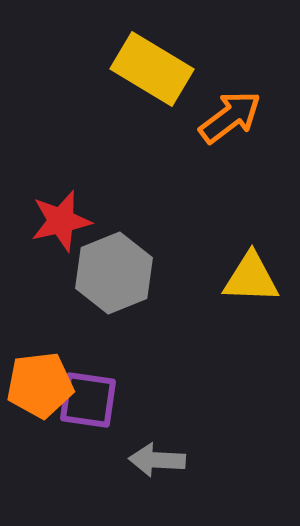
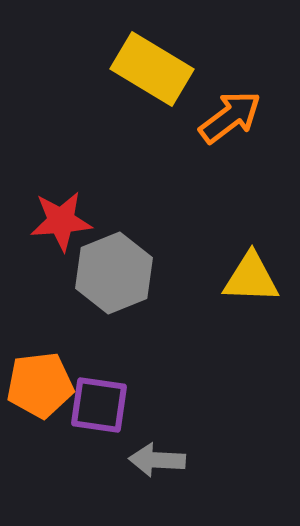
red star: rotated 8 degrees clockwise
purple square: moved 11 px right, 5 px down
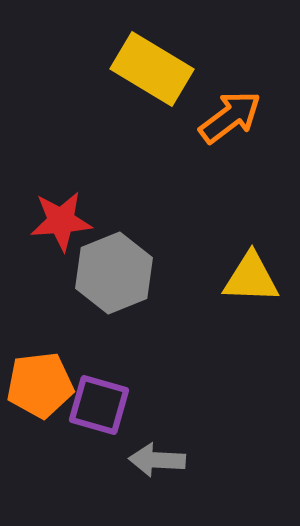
purple square: rotated 8 degrees clockwise
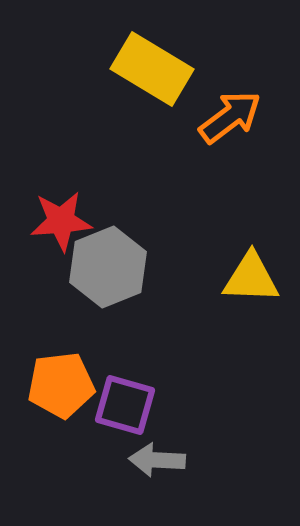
gray hexagon: moved 6 px left, 6 px up
orange pentagon: moved 21 px right
purple square: moved 26 px right
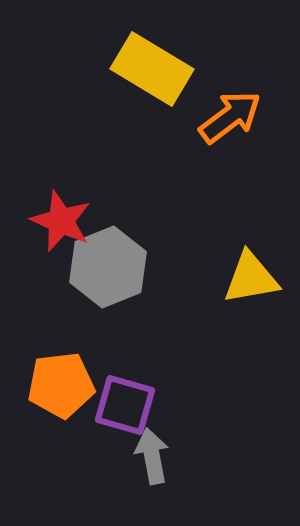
red star: rotated 28 degrees clockwise
yellow triangle: rotated 12 degrees counterclockwise
gray arrow: moved 5 px left, 4 px up; rotated 76 degrees clockwise
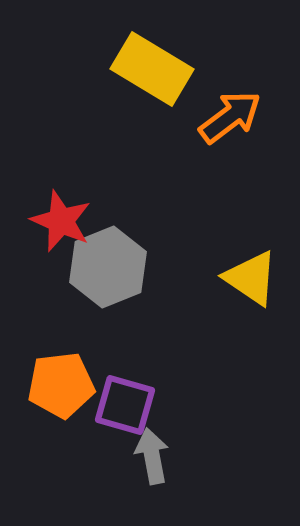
yellow triangle: rotated 44 degrees clockwise
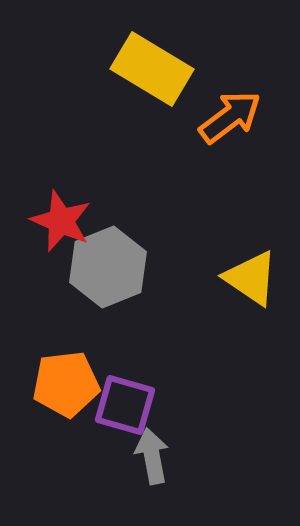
orange pentagon: moved 5 px right, 1 px up
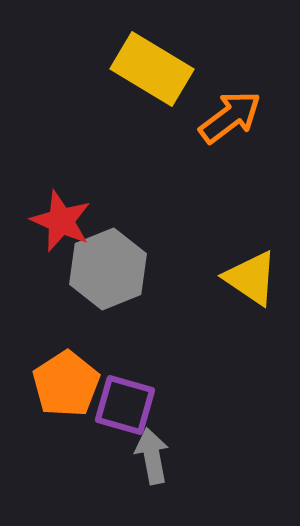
gray hexagon: moved 2 px down
orange pentagon: rotated 26 degrees counterclockwise
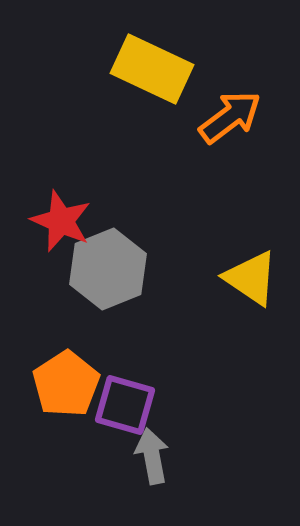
yellow rectangle: rotated 6 degrees counterclockwise
